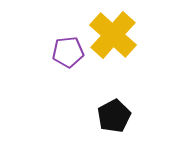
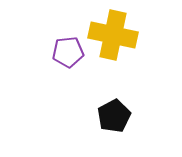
yellow cross: rotated 30 degrees counterclockwise
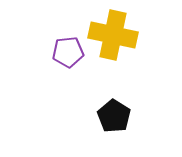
black pentagon: rotated 12 degrees counterclockwise
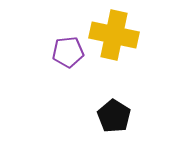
yellow cross: moved 1 px right
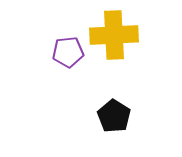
yellow cross: rotated 15 degrees counterclockwise
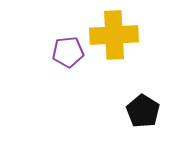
black pentagon: moved 29 px right, 5 px up
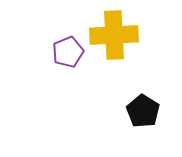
purple pentagon: rotated 16 degrees counterclockwise
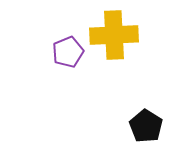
black pentagon: moved 3 px right, 15 px down
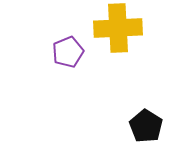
yellow cross: moved 4 px right, 7 px up
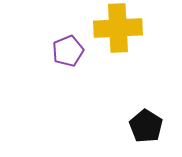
purple pentagon: moved 1 px up
